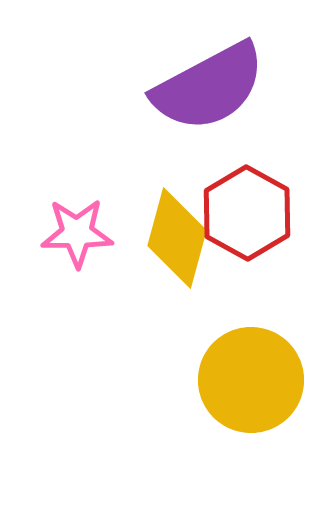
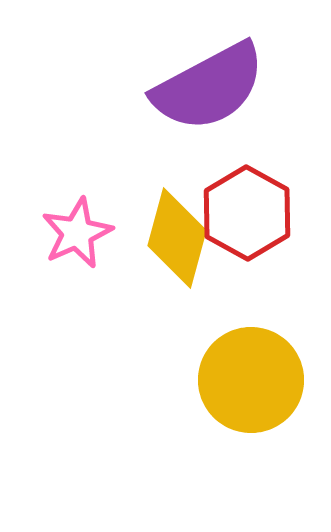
pink star: rotated 24 degrees counterclockwise
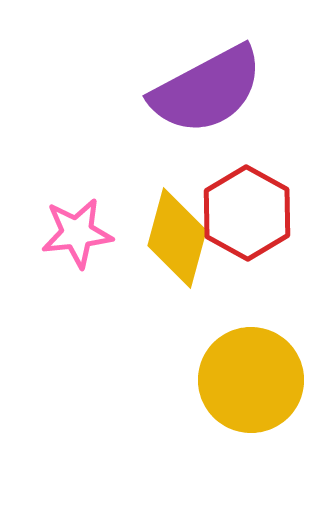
purple semicircle: moved 2 px left, 3 px down
pink star: rotated 18 degrees clockwise
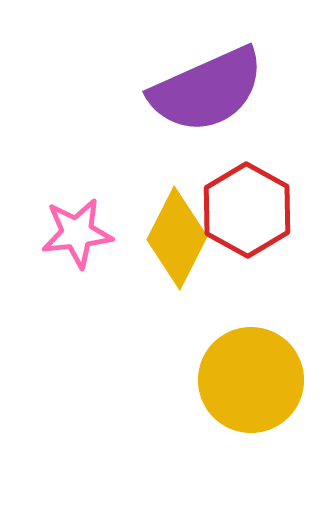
purple semicircle: rotated 4 degrees clockwise
red hexagon: moved 3 px up
yellow diamond: rotated 12 degrees clockwise
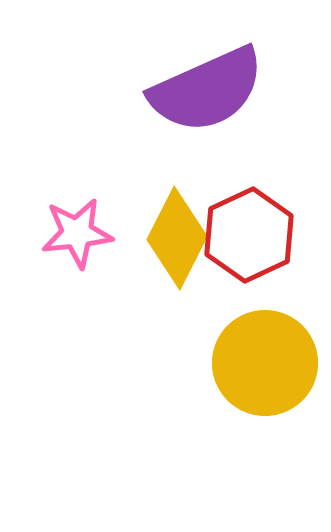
red hexagon: moved 2 px right, 25 px down; rotated 6 degrees clockwise
yellow circle: moved 14 px right, 17 px up
